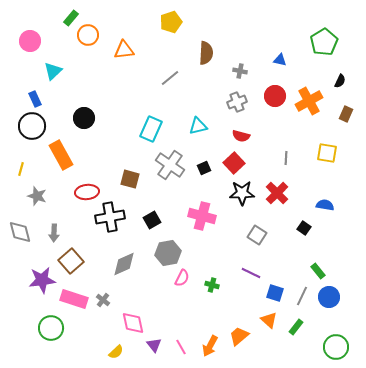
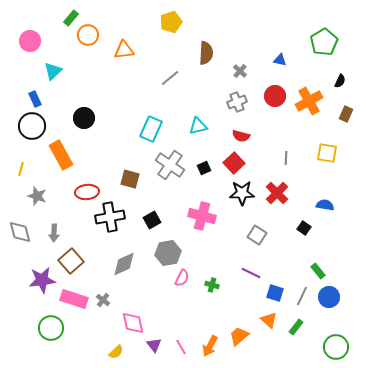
gray cross at (240, 71): rotated 32 degrees clockwise
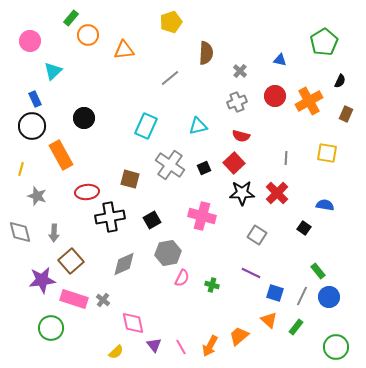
cyan rectangle at (151, 129): moved 5 px left, 3 px up
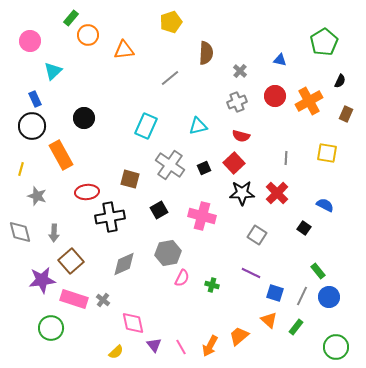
blue semicircle at (325, 205): rotated 18 degrees clockwise
black square at (152, 220): moved 7 px right, 10 px up
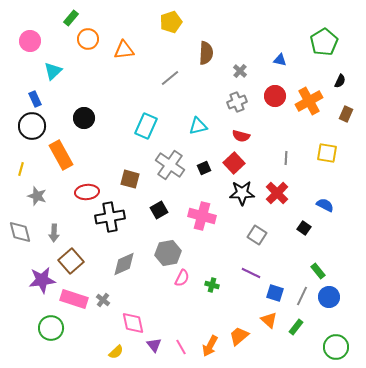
orange circle at (88, 35): moved 4 px down
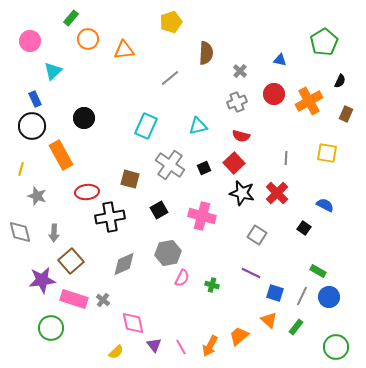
red circle at (275, 96): moved 1 px left, 2 px up
black star at (242, 193): rotated 15 degrees clockwise
green rectangle at (318, 271): rotated 21 degrees counterclockwise
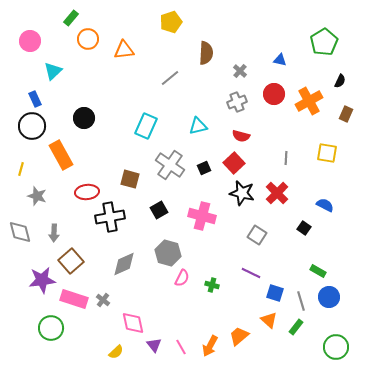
gray hexagon at (168, 253): rotated 25 degrees clockwise
gray line at (302, 296): moved 1 px left, 5 px down; rotated 42 degrees counterclockwise
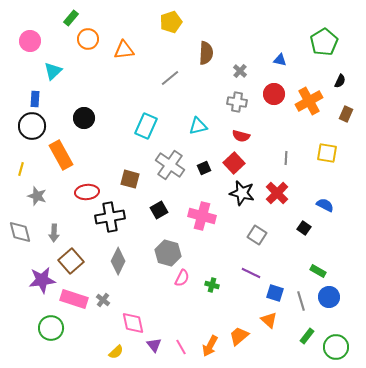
blue rectangle at (35, 99): rotated 28 degrees clockwise
gray cross at (237, 102): rotated 30 degrees clockwise
gray diamond at (124, 264): moved 6 px left, 3 px up; rotated 40 degrees counterclockwise
green rectangle at (296, 327): moved 11 px right, 9 px down
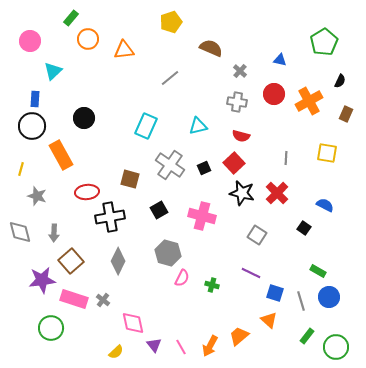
brown semicircle at (206, 53): moved 5 px right, 5 px up; rotated 70 degrees counterclockwise
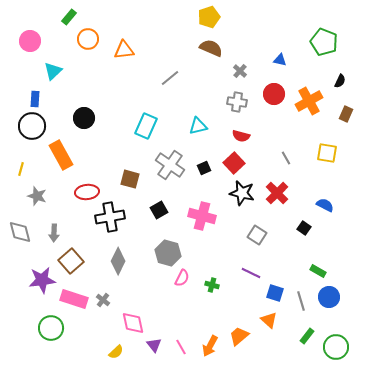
green rectangle at (71, 18): moved 2 px left, 1 px up
yellow pentagon at (171, 22): moved 38 px right, 5 px up
green pentagon at (324, 42): rotated 20 degrees counterclockwise
gray line at (286, 158): rotated 32 degrees counterclockwise
